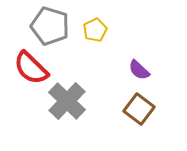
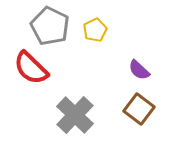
gray pentagon: rotated 9 degrees clockwise
gray cross: moved 8 px right, 14 px down
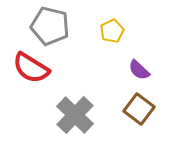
gray pentagon: rotated 12 degrees counterclockwise
yellow pentagon: moved 17 px right, 1 px down
red semicircle: rotated 12 degrees counterclockwise
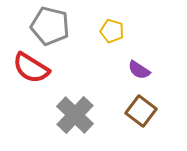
yellow pentagon: rotated 30 degrees counterclockwise
purple semicircle: rotated 10 degrees counterclockwise
brown square: moved 2 px right, 2 px down
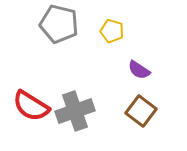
gray pentagon: moved 9 px right, 2 px up
red semicircle: moved 38 px down
gray cross: moved 4 px up; rotated 27 degrees clockwise
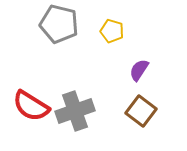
purple semicircle: rotated 90 degrees clockwise
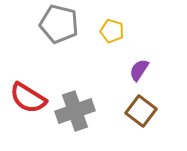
red semicircle: moved 3 px left, 8 px up
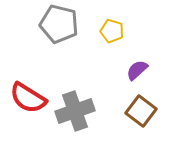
purple semicircle: moved 2 px left; rotated 15 degrees clockwise
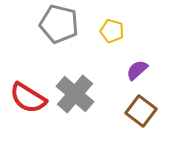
gray cross: moved 17 px up; rotated 30 degrees counterclockwise
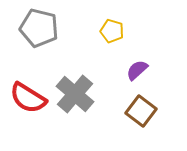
gray pentagon: moved 20 px left, 4 px down
